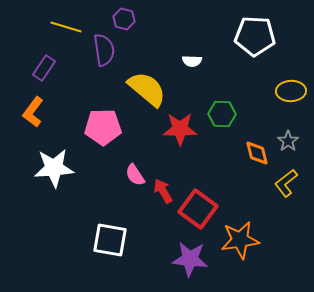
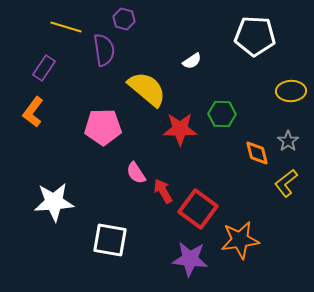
white semicircle: rotated 36 degrees counterclockwise
white star: moved 34 px down
pink semicircle: moved 1 px right, 2 px up
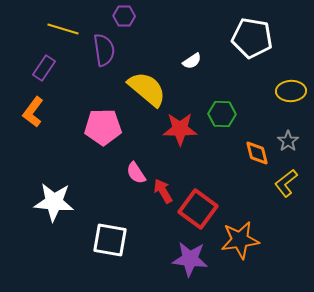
purple hexagon: moved 3 px up; rotated 15 degrees counterclockwise
yellow line: moved 3 px left, 2 px down
white pentagon: moved 3 px left, 2 px down; rotated 6 degrees clockwise
white star: rotated 9 degrees clockwise
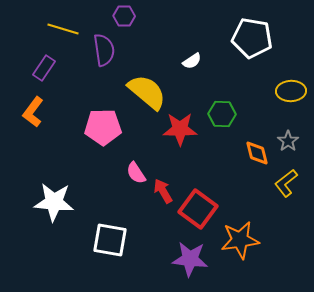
yellow semicircle: moved 3 px down
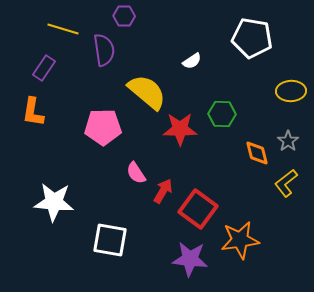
orange L-shape: rotated 28 degrees counterclockwise
red arrow: rotated 60 degrees clockwise
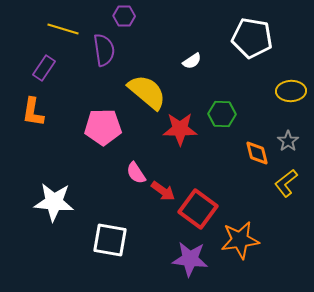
red arrow: rotated 95 degrees clockwise
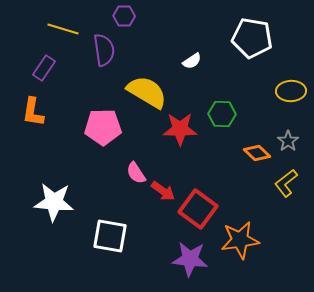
yellow semicircle: rotated 9 degrees counterclockwise
orange diamond: rotated 32 degrees counterclockwise
white square: moved 4 px up
